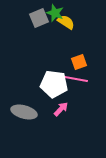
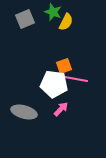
green star: moved 2 px left, 1 px up
gray square: moved 14 px left, 1 px down
yellow semicircle: rotated 84 degrees clockwise
orange square: moved 15 px left, 4 px down
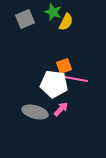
gray ellipse: moved 11 px right
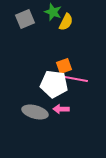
pink arrow: rotated 133 degrees counterclockwise
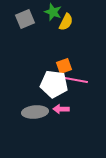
pink line: moved 1 px down
gray ellipse: rotated 20 degrees counterclockwise
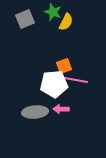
white pentagon: rotated 12 degrees counterclockwise
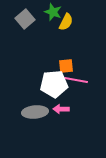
gray square: rotated 18 degrees counterclockwise
orange square: moved 2 px right; rotated 14 degrees clockwise
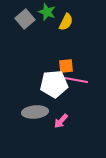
green star: moved 6 px left
pink arrow: moved 12 px down; rotated 49 degrees counterclockwise
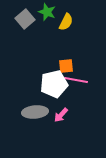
white pentagon: rotated 8 degrees counterclockwise
pink arrow: moved 6 px up
